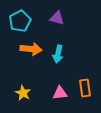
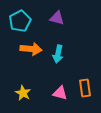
pink triangle: rotated 21 degrees clockwise
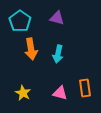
cyan pentagon: rotated 10 degrees counterclockwise
orange arrow: rotated 75 degrees clockwise
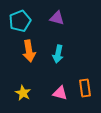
cyan pentagon: rotated 15 degrees clockwise
orange arrow: moved 2 px left, 2 px down
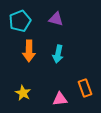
purple triangle: moved 1 px left, 1 px down
orange arrow: rotated 10 degrees clockwise
orange rectangle: rotated 12 degrees counterclockwise
pink triangle: moved 6 px down; rotated 21 degrees counterclockwise
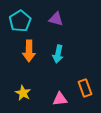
cyan pentagon: rotated 10 degrees counterclockwise
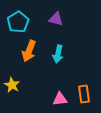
cyan pentagon: moved 2 px left, 1 px down
orange arrow: rotated 20 degrees clockwise
orange rectangle: moved 1 px left, 6 px down; rotated 12 degrees clockwise
yellow star: moved 11 px left, 8 px up
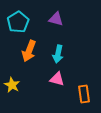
pink triangle: moved 3 px left, 20 px up; rotated 21 degrees clockwise
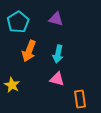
orange rectangle: moved 4 px left, 5 px down
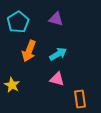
cyan arrow: rotated 132 degrees counterclockwise
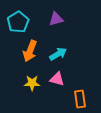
purple triangle: rotated 28 degrees counterclockwise
orange arrow: moved 1 px right
yellow star: moved 20 px right, 2 px up; rotated 28 degrees counterclockwise
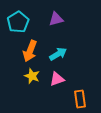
pink triangle: rotated 35 degrees counterclockwise
yellow star: moved 7 px up; rotated 21 degrees clockwise
